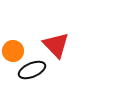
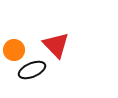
orange circle: moved 1 px right, 1 px up
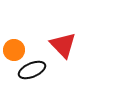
red triangle: moved 7 px right
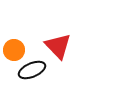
red triangle: moved 5 px left, 1 px down
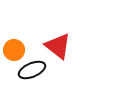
red triangle: rotated 8 degrees counterclockwise
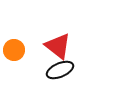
black ellipse: moved 28 px right
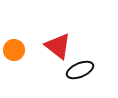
black ellipse: moved 20 px right
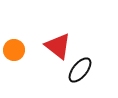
black ellipse: rotated 28 degrees counterclockwise
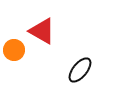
red triangle: moved 16 px left, 15 px up; rotated 8 degrees counterclockwise
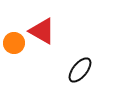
orange circle: moved 7 px up
